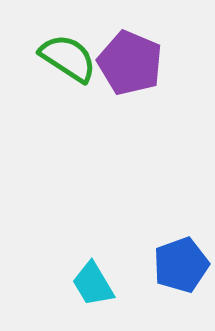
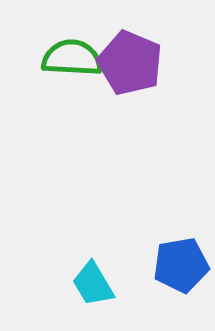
green semicircle: moved 4 px right; rotated 30 degrees counterclockwise
blue pentagon: rotated 10 degrees clockwise
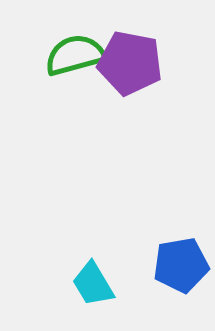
green semicircle: moved 3 px right, 3 px up; rotated 18 degrees counterclockwise
purple pentagon: rotated 12 degrees counterclockwise
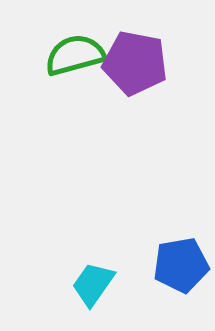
purple pentagon: moved 5 px right
cyan trapezoid: rotated 66 degrees clockwise
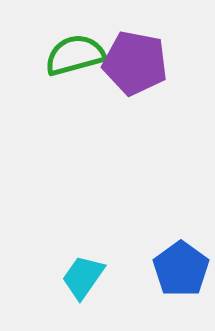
blue pentagon: moved 4 px down; rotated 26 degrees counterclockwise
cyan trapezoid: moved 10 px left, 7 px up
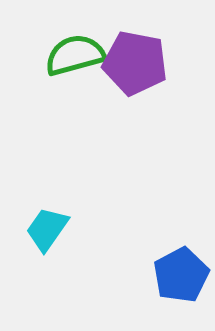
blue pentagon: moved 6 px down; rotated 8 degrees clockwise
cyan trapezoid: moved 36 px left, 48 px up
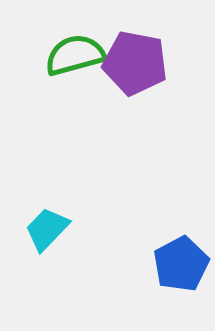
cyan trapezoid: rotated 9 degrees clockwise
blue pentagon: moved 11 px up
